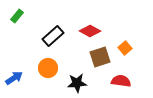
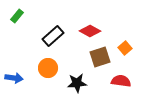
blue arrow: rotated 42 degrees clockwise
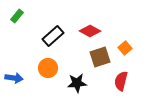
red semicircle: rotated 84 degrees counterclockwise
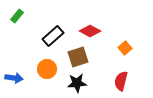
brown square: moved 22 px left
orange circle: moved 1 px left, 1 px down
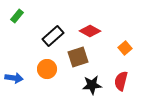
black star: moved 15 px right, 2 px down
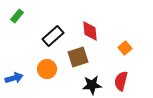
red diamond: rotated 55 degrees clockwise
blue arrow: rotated 24 degrees counterclockwise
